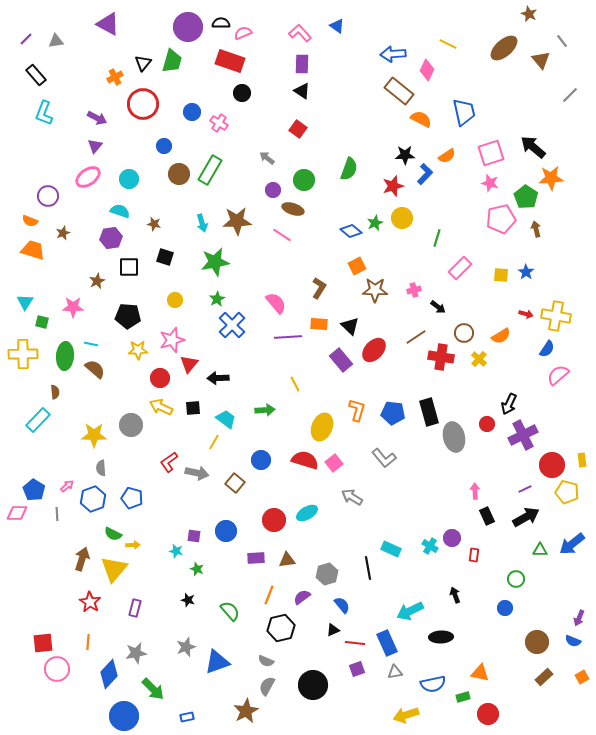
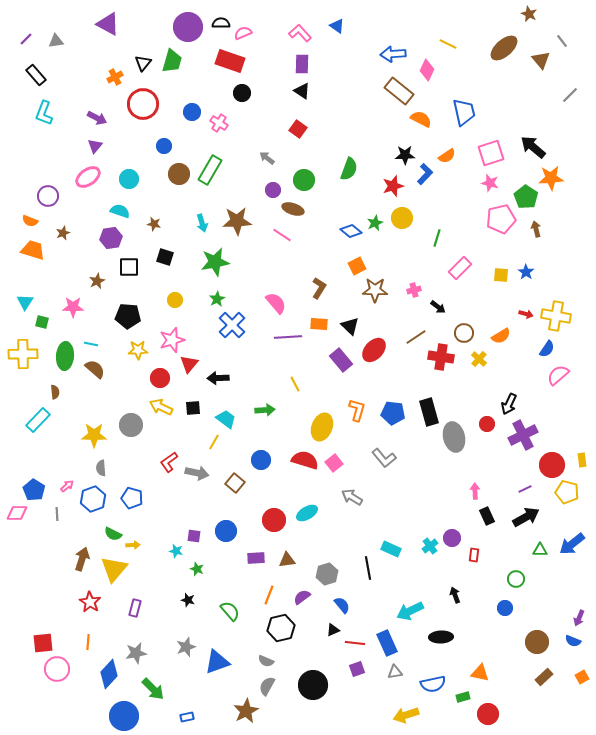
cyan cross at (430, 546): rotated 21 degrees clockwise
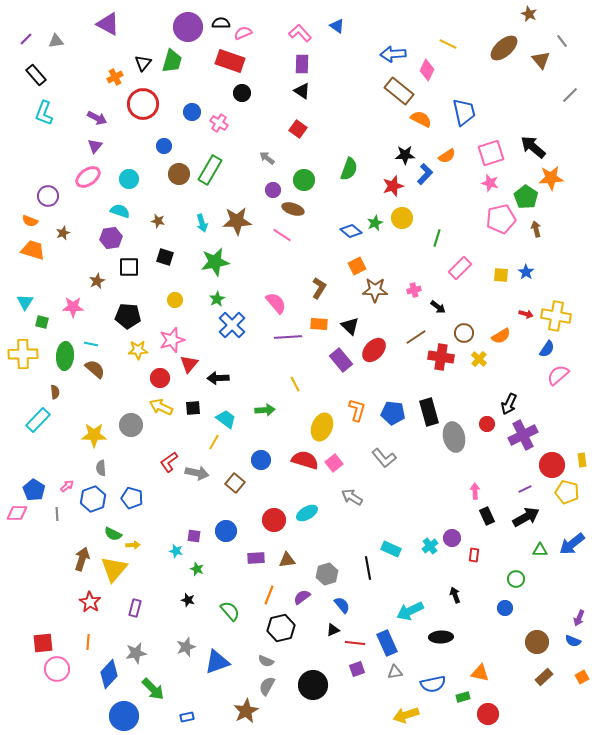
brown star at (154, 224): moved 4 px right, 3 px up
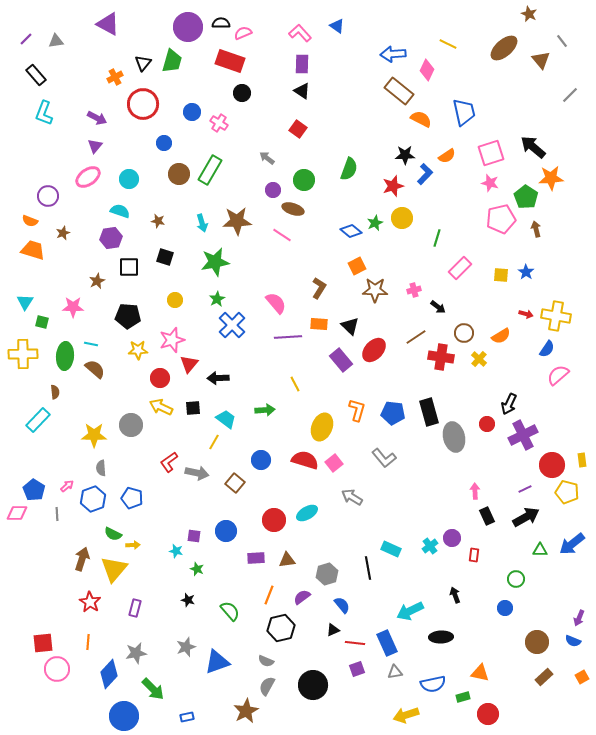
blue circle at (164, 146): moved 3 px up
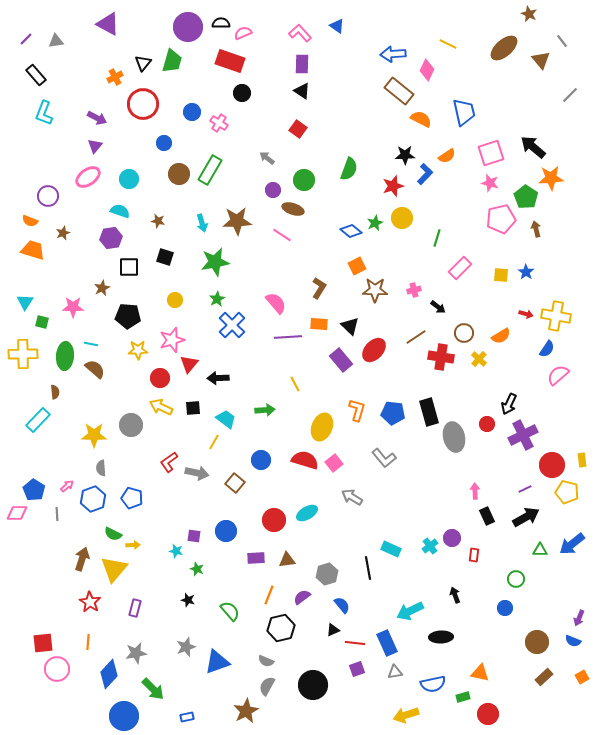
brown star at (97, 281): moved 5 px right, 7 px down
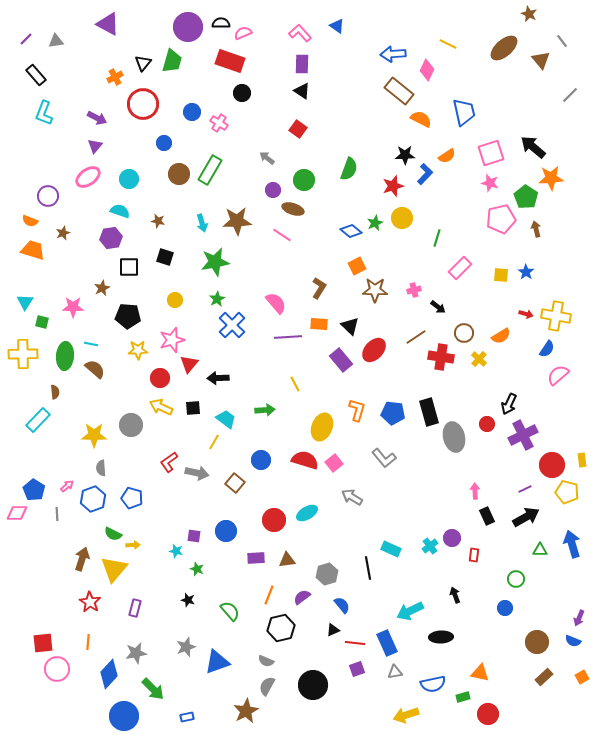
blue arrow at (572, 544): rotated 112 degrees clockwise
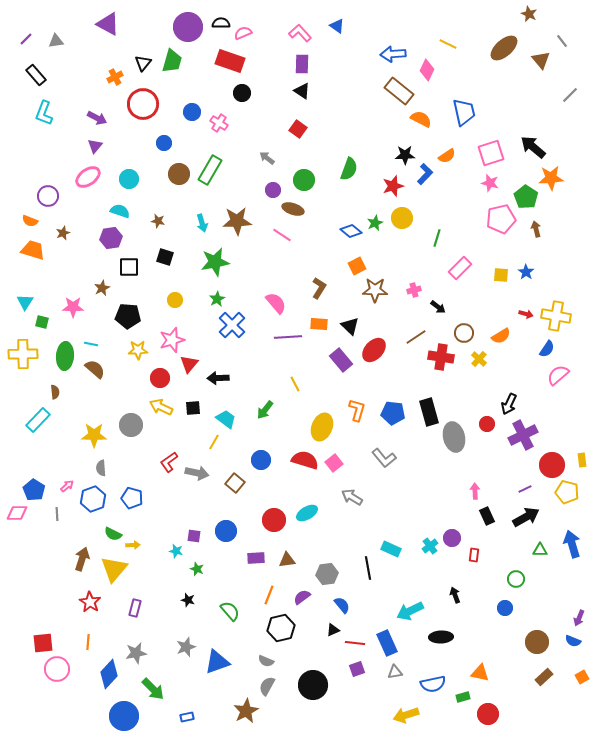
green arrow at (265, 410): rotated 132 degrees clockwise
gray hexagon at (327, 574): rotated 10 degrees clockwise
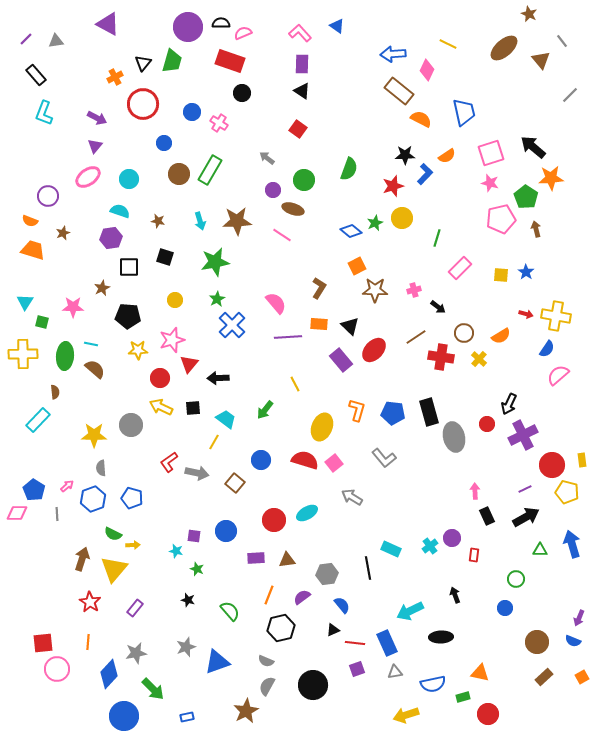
cyan arrow at (202, 223): moved 2 px left, 2 px up
purple rectangle at (135, 608): rotated 24 degrees clockwise
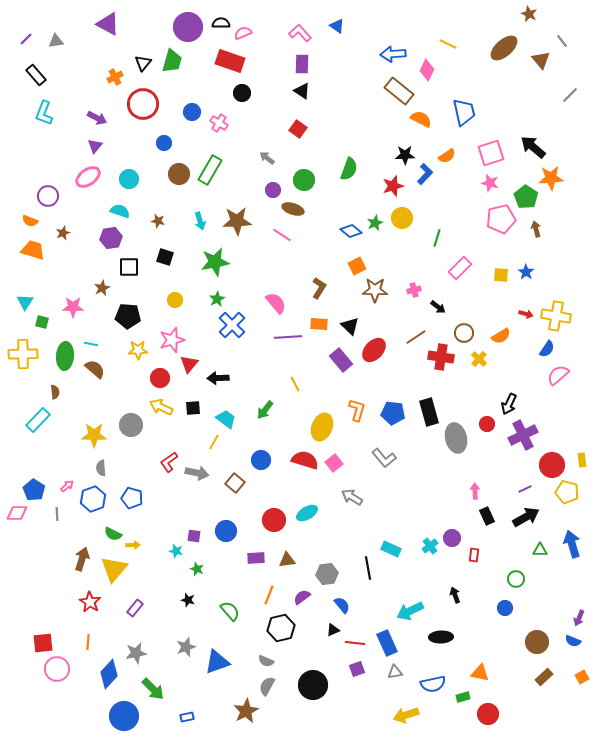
gray ellipse at (454, 437): moved 2 px right, 1 px down
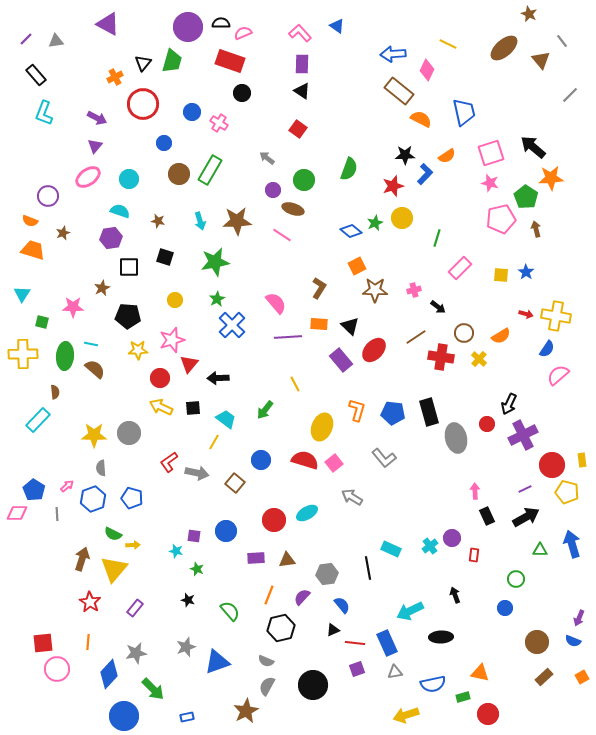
cyan triangle at (25, 302): moved 3 px left, 8 px up
gray circle at (131, 425): moved 2 px left, 8 px down
purple semicircle at (302, 597): rotated 12 degrees counterclockwise
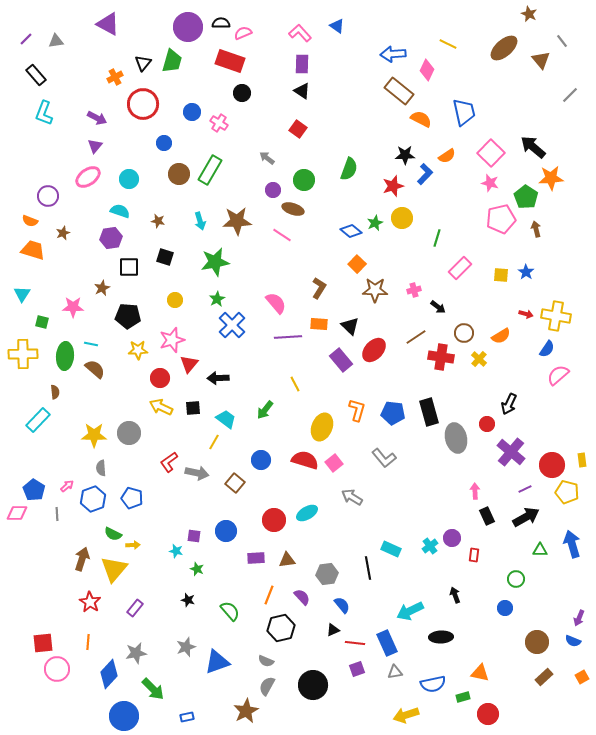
pink square at (491, 153): rotated 28 degrees counterclockwise
orange square at (357, 266): moved 2 px up; rotated 18 degrees counterclockwise
purple cross at (523, 435): moved 12 px left, 17 px down; rotated 24 degrees counterclockwise
purple semicircle at (302, 597): rotated 96 degrees clockwise
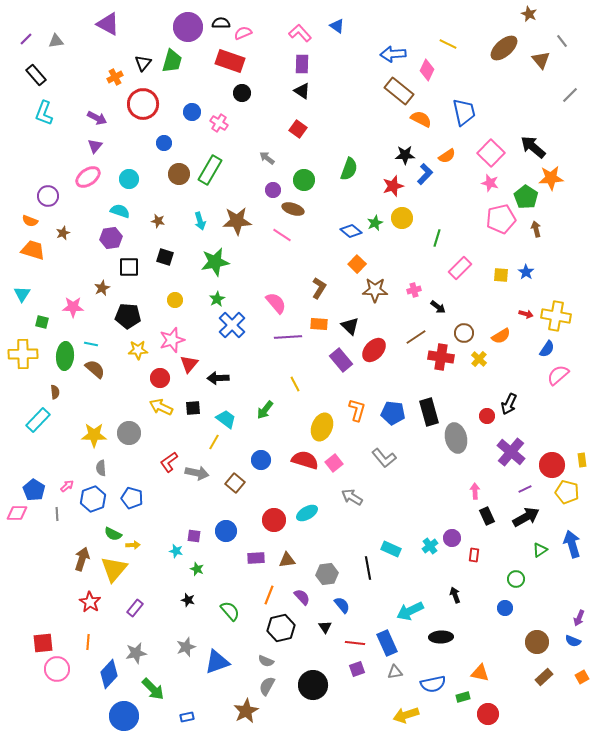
red circle at (487, 424): moved 8 px up
green triangle at (540, 550): rotated 35 degrees counterclockwise
black triangle at (333, 630): moved 8 px left, 3 px up; rotated 40 degrees counterclockwise
